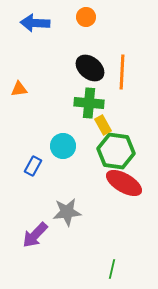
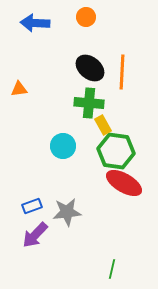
blue rectangle: moved 1 px left, 40 px down; rotated 42 degrees clockwise
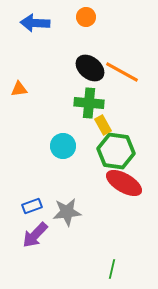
orange line: rotated 64 degrees counterclockwise
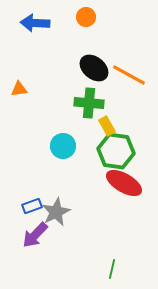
black ellipse: moved 4 px right
orange line: moved 7 px right, 3 px down
yellow rectangle: moved 4 px right, 1 px down
gray star: moved 11 px left; rotated 20 degrees counterclockwise
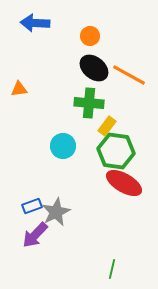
orange circle: moved 4 px right, 19 px down
yellow rectangle: rotated 66 degrees clockwise
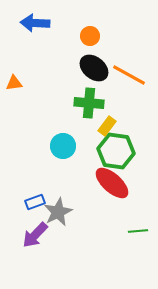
orange triangle: moved 5 px left, 6 px up
red ellipse: moved 12 px left; rotated 12 degrees clockwise
blue rectangle: moved 3 px right, 4 px up
gray star: moved 2 px right
green line: moved 26 px right, 38 px up; rotated 72 degrees clockwise
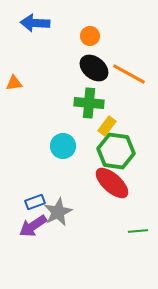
orange line: moved 1 px up
purple arrow: moved 2 px left, 9 px up; rotated 12 degrees clockwise
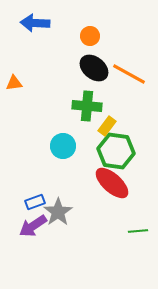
green cross: moved 2 px left, 3 px down
gray star: rotated 8 degrees counterclockwise
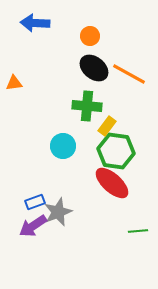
gray star: rotated 12 degrees clockwise
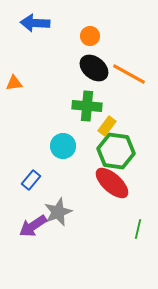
blue rectangle: moved 4 px left, 22 px up; rotated 30 degrees counterclockwise
green line: moved 2 px up; rotated 72 degrees counterclockwise
